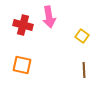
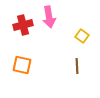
red cross: rotated 30 degrees counterclockwise
brown line: moved 7 px left, 4 px up
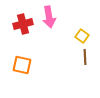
red cross: moved 1 px up
brown line: moved 8 px right, 9 px up
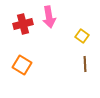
brown line: moved 7 px down
orange square: rotated 18 degrees clockwise
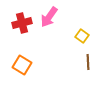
pink arrow: rotated 45 degrees clockwise
red cross: moved 1 px left, 1 px up
brown line: moved 3 px right, 2 px up
